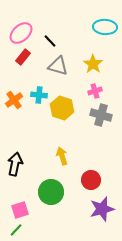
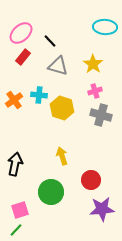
purple star: rotated 10 degrees clockwise
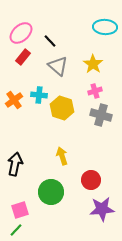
gray triangle: rotated 25 degrees clockwise
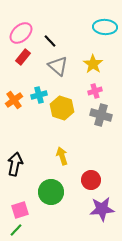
cyan cross: rotated 21 degrees counterclockwise
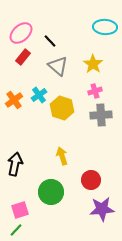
cyan cross: rotated 21 degrees counterclockwise
gray cross: rotated 20 degrees counterclockwise
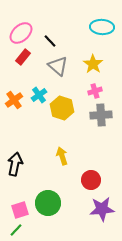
cyan ellipse: moved 3 px left
green circle: moved 3 px left, 11 px down
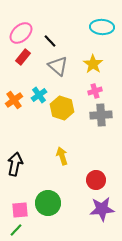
red circle: moved 5 px right
pink square: rotated 12 degrees clockwise
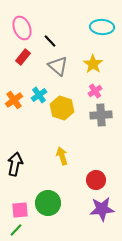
pink ellipse: moved 1 px right, 5 px up; rotated 70 degrees counterclockwise
pink cross: rotated 16 degrees counterclockwise
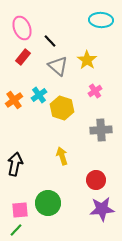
cyan ellipse: moved 1 px left, 7 px up
yellow star: moved 6 px left, 4 px up
gray cross: moved 15 px down
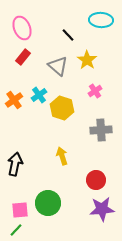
black line: moved 18 px right, 6 px up
